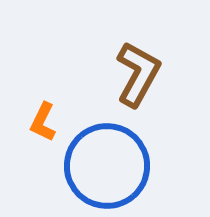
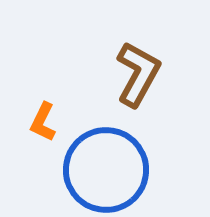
blue circle: moved 1 px left, 4 px down
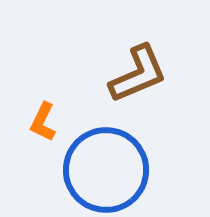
brown L-shape: rotated 38 degrees clockwise
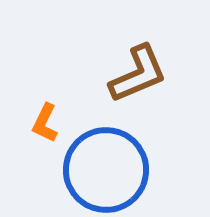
orange L-shape: moved 2 px right, 1 px down
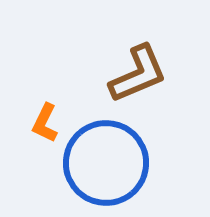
blue circle: moved 7 px up
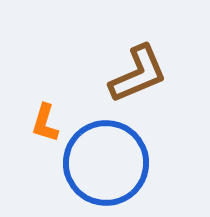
orange L-shape: rotated 9 degrees counterclockwise
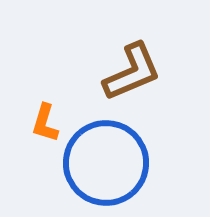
brown L-shape: moved 6 px left, 2 px up
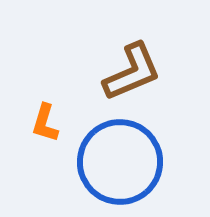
blue circle: moved 14 px right, 1 px up
